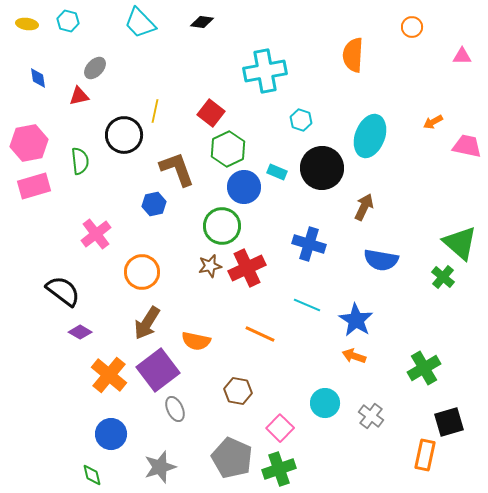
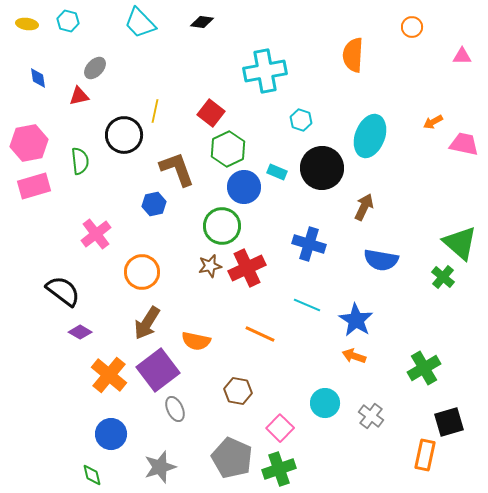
pink trapezoid at (467, 146): moved 3 px left, 2 px up
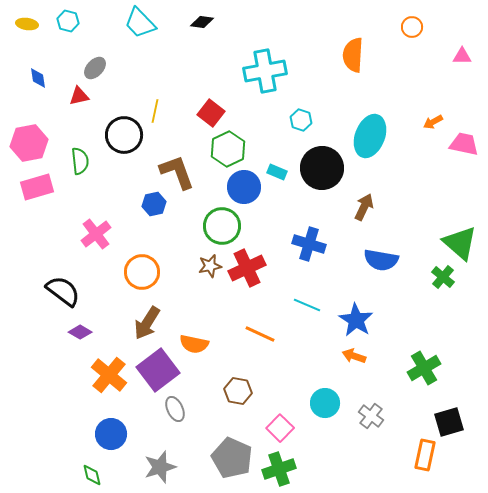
brown L-shape at (177, 169): moved 3 px down
pink rectangle at (34, 186): moved 3 px right, 1 px down
orange semicircle at (196, 341): moved 2 px left, 3 px down
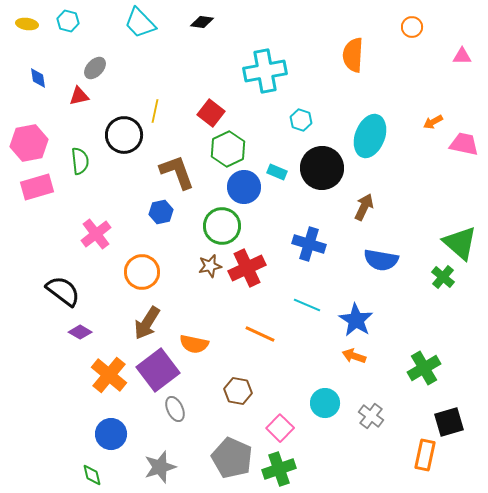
blue hexagon at (154, 204): moved 7 px right, 8 px down
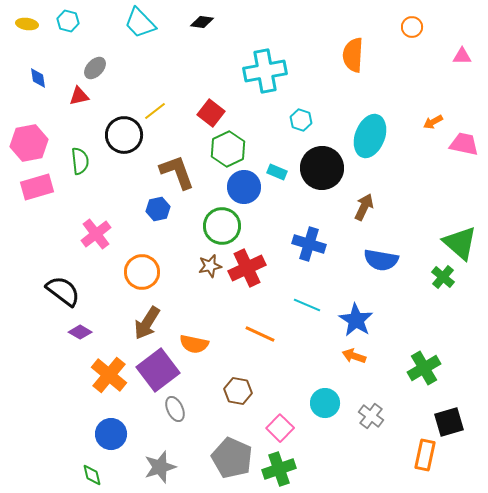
yellow line at (155, 111): rotated 40 degrees clockwise
blue hexagon at (161, 212): moved 3 px left, 3 px up
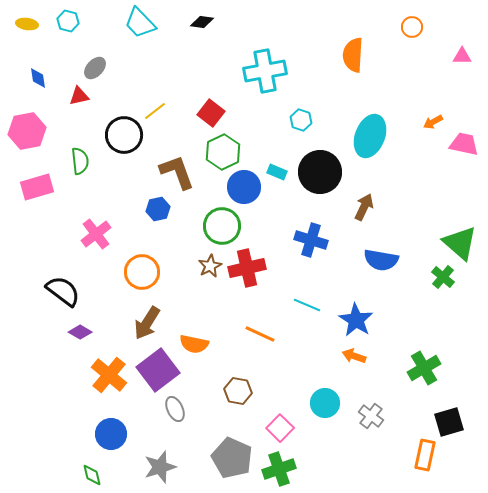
pink hexagon at (29, 143): moved 2 px left, 12 px up
green hexagon at (228, 149): moved 5 px left, 3 px down
black circle at (322, 168): moved 2 px left, 4 px down
blue cross at (309, 244): moved 2 px right, 4 px up
brown star at (210, 266): rotated 15 degrees counterclockwise
red cross at (247, 268): rotated 12 degrees clockwise
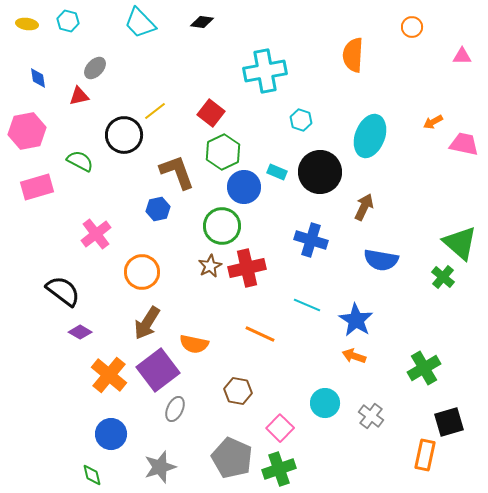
green semicircle at (80, 161): rotated 56 degrees counterclockwise
gray ellipse at (175, 409): rotated 50 degrees clockwise
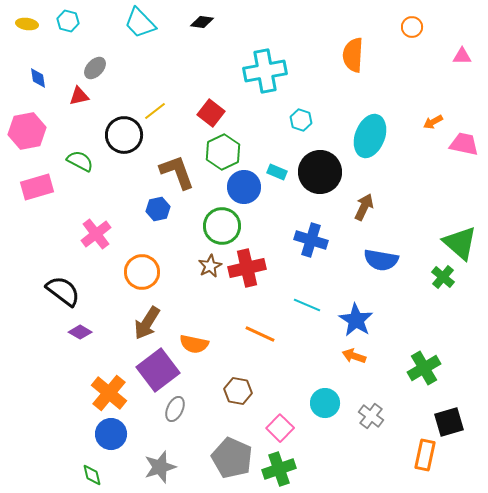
orange cross at (109, 375): moved 18 px down
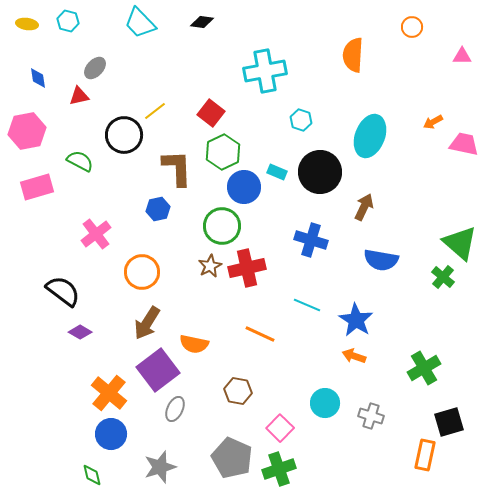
brown L-shape at (177, 172): moved 4 px up; rotated 18 degrees clockwise
gray cross at (371, 416): rotated 20 degrees counterclockwise
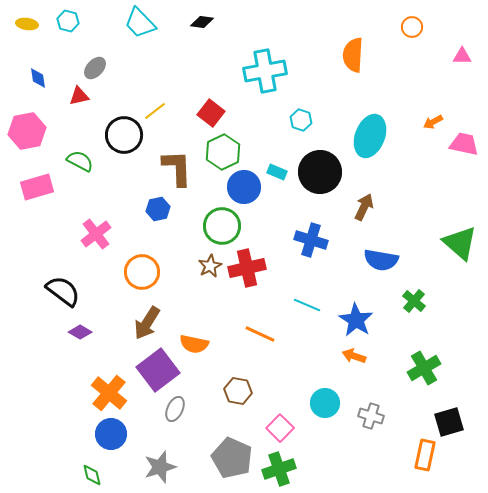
green cross at (443, 277): moved 29 px left, 24 px down
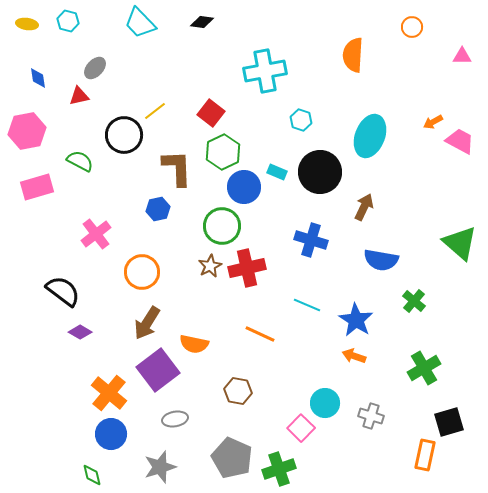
pink trapezoid at (464, 144): moved 4 px left, 3 px up; rotated 16 degrees clockwise
gray ellipse at (175, 409): moved 10 px down; rotated 55 degrees clockwise
pink square at (280, 428): moved 21 px right
